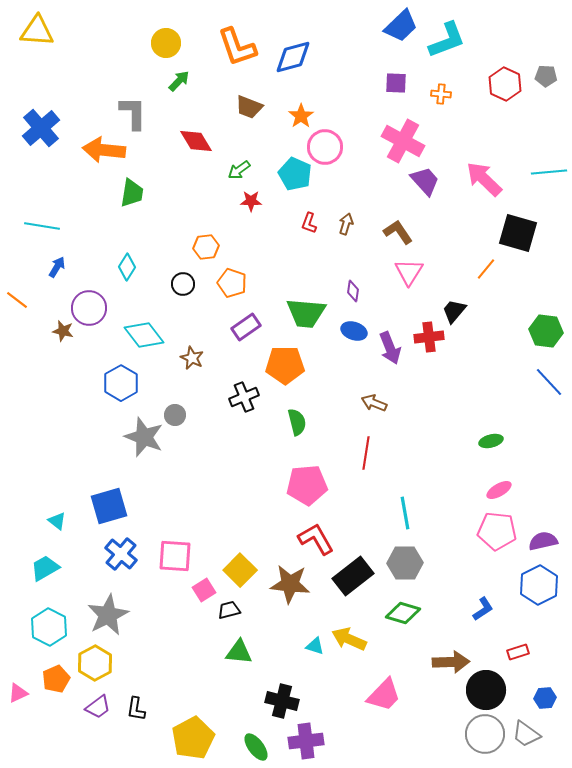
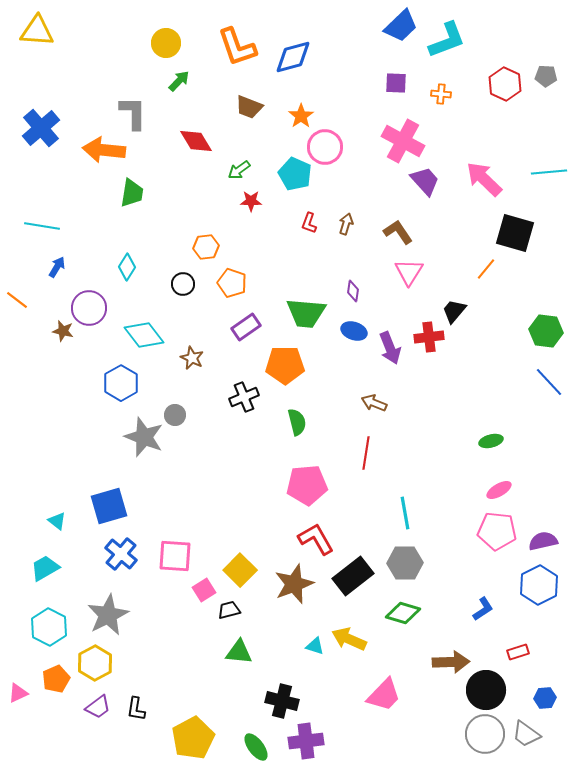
black square at (518, 233): moved 3 px left
brown star at (290, 584): moved 4 px right; rotated 27 degrees counterclockwise
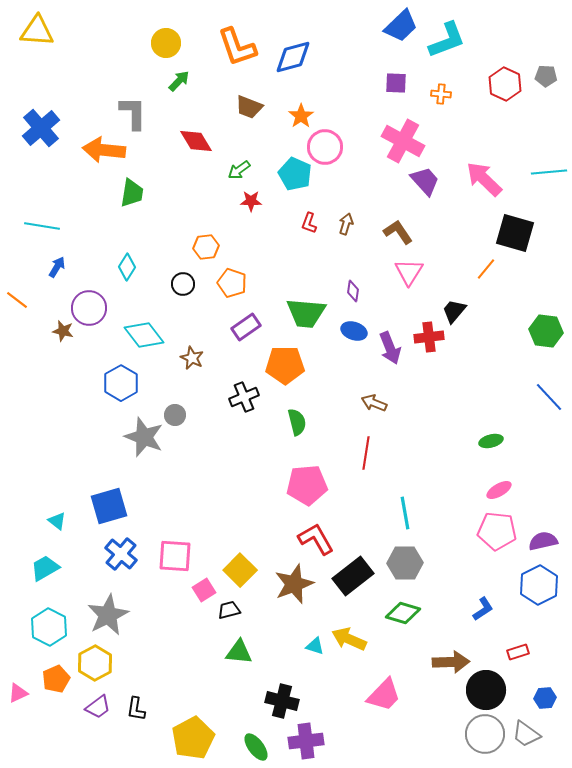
blue line at (549, 382): moved 15 px down
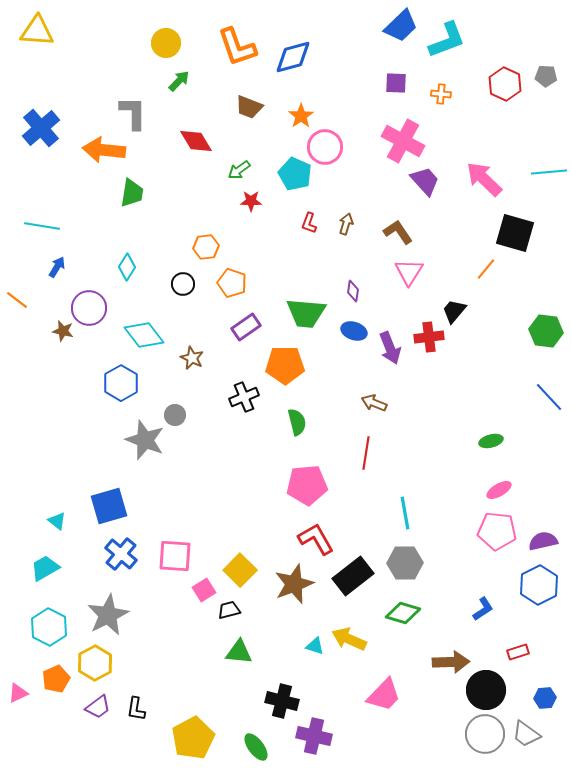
gray star at (144, 437): moved 1 px right, 3 px down
purple cross at (306, 741): moved 8 px right, 5 px up; rotated 20 degrees clockwise
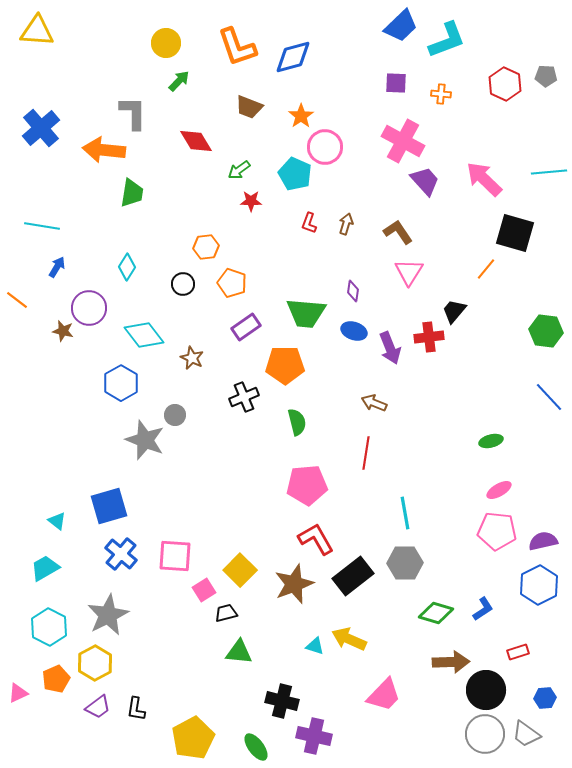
black trapezoid at (229, 610): moved 3 px left, 3 px down
green diamond at (403, 613): moved 33 px right
